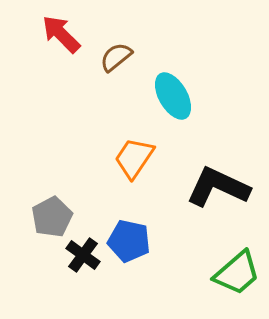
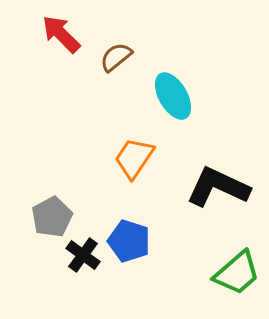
blue pentagon: rotated 6 degrees clockwise
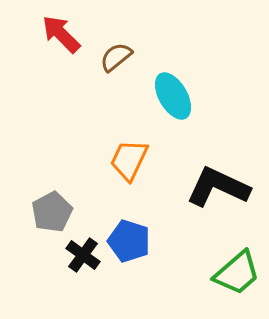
orange trapezoid: moved 5 px left, 2 px down; rotated 9 degrees counterclockwise
gray pentagon: moved 5 px up
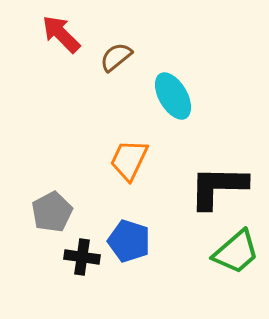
black L-shape: rotated 24 degrees counterclockwise
black cross: moved 1 px left, 2 px down; rotated 28 degrees counterclockwise
green trapezoid: moved 1 px left, 21 px up
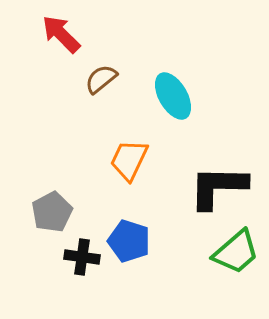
brown semicircle: moved 15 px left, 22 px down
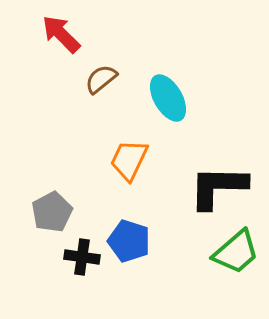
cyan ellipse: moved 5 px left, 2 px down
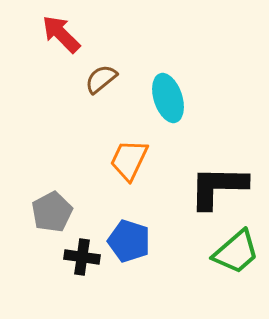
cyan ellipse: rotated 12 degrees clockwise
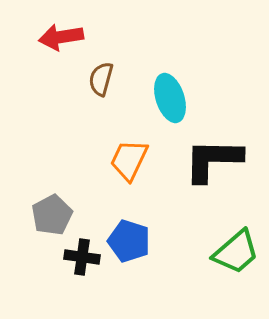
red arrow: moved 3 px down; rotated 54 degrees counterclockwise
brown semicircle: rotated 36 degrees counterclockwise
cyan ellipse: moved 2 px right
black L-shape: moved 5 px left, 27 px up
gray pentagon: moved 3 px down
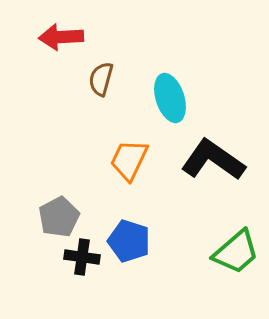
red arrow: rotated 6 degrees clockwise
black L-shape: rotated 34 degrees clockwise
gray pentagon: moved 7 px right, 2 px down
